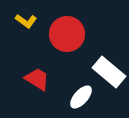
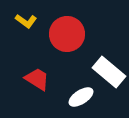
white ellipse: rotated 15 degrees clockwise
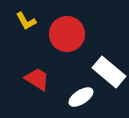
yellow L-shape: rotated 25 degrees clockwise
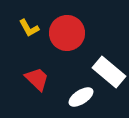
yellow L-shape: moved 3 px right, 7 px down
red circle: moved 1 px up
red trapezoid: rotated 12 degrees clockwise
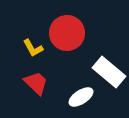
yellow L-shape: moved 4 px right, 20 px down
red trapezoid: moved 1 px left, 4 px down
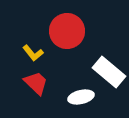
red circle: moved 2 px up
yellow L-shape: moved 5 px down; rotated 10 degrees counterclockwise
white ellipse: rotated 20 degrees clockwise
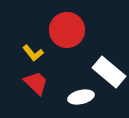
red circle: moved 1 px up
